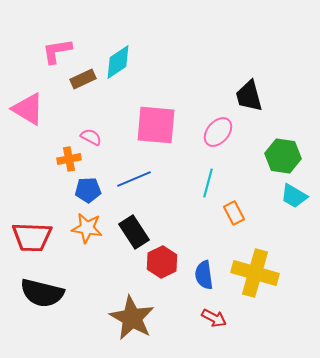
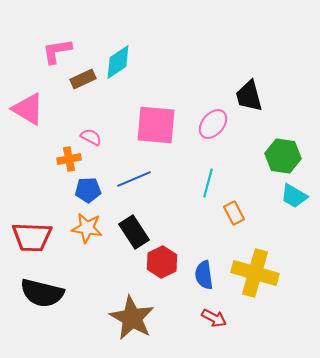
pink ellipse: moved 5 px left, 8 px up
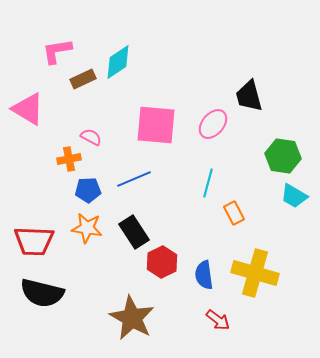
red trapezoid: moved 2 px right, 4 px down
red arrow: moved 4 px right, 2 px down; rotated 10 degrees clockwise
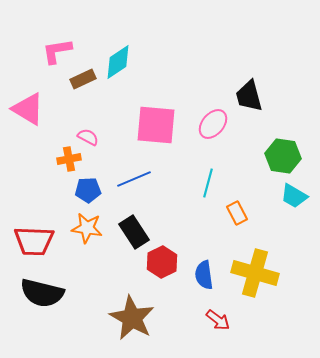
pink semicircle: moved 3 px left
orange rectangle: moved 3 px right
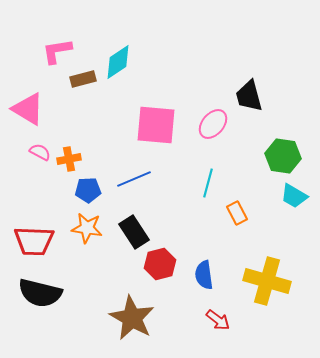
brown rectangle: rotated 10 degrees clockwise
pink semicircle: moved 48 px left, 15 px down
red hexagon: moved 2 px left, 2 px down; rotated 12 degrees clockwise
yellow cross: moved 12 px right, 8 px down
black semicircle: moved 2 px left
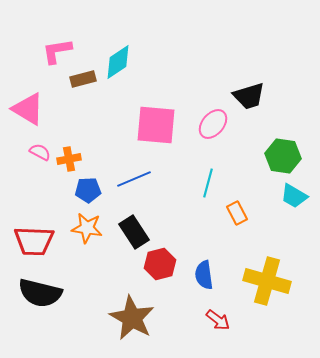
black trapezoid: rotated 92 degrees counterclockwise
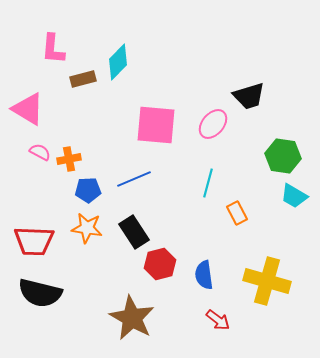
pink L-shape: moved 4 px left, 2 px up; rotated 76 degrees counterclockwise
cyan diamond: rotated 12 degrees counterclockwise
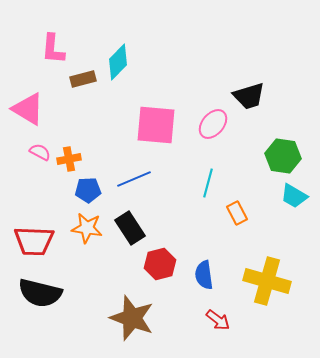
black rectangle: moved 4 px left, 4 px up
brown star: rotated 9 degrees counterclockwise
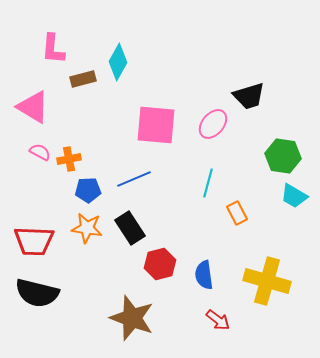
cyan diamond: rotated 15 degrees counterclockwise
pink triangle: moved 5 px right, 2 px up
black semicircle: moved 3 px left
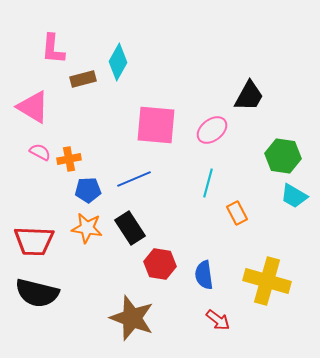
black trapezoid: rotated 44 degrees counterclockwise
pink ellipse: moved 1 px left, 6 px down; rotated 12 degrees clockwise
red hexagon: rotated 24 degrees clockwise
